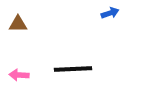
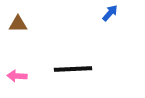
blue arrow: rotated 30 degrees counterclockwise
pink arrow: moved 2 px left, 1 px down
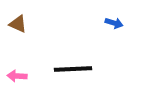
blue arrow: moved 4 px right, 10 px down; rotated 66 degrees clockwise
brown triangle: rotated 24 degrees clockwise
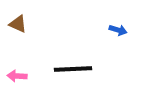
blue arrow: moved 4 px right, 7 px down
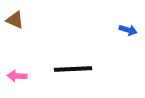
brown triangle: moved 3 px left, 4 px up
blue arrow: moved 10 px right
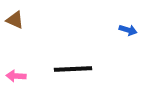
pink arrow: moved 1 px left
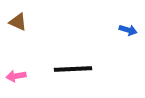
brown triangle: moved 3 px right, 2 px down
pink arrow: rotated 12 degrees counterclockwise
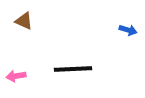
brown triangle: moved 6 px right, 1 px up
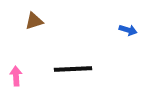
brown triangle: moved 10 px right; rotated 42 degrees counterclockwise
pink arrow: rotated 96 degrees clockwise
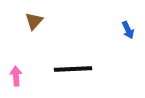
brown triangle: rotated 30 degrees counterclockwise
blue arrow: rotated 48 degrees clockwise
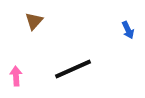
black line: rotated 21 degrees counterclockwise
